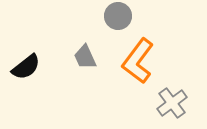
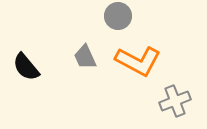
orange L-shape: rotated 99 degrees counterclockwise
black semicircle: rotated 88 degrees clockwise
gray cross: moved 3 px right, 2 px up; rotated 16 degrees clockwise
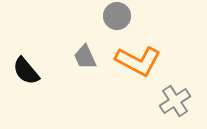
gray circle: moved 1 px left
black semicircle: moved 4 px down
gray cross: rotated 12 degrees counterclockwise
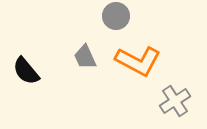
gray circle: moved 1 px left
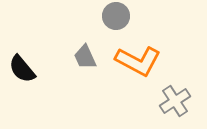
black semicircle: moved 4 px left, 2 px up
